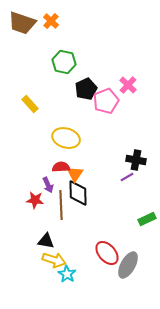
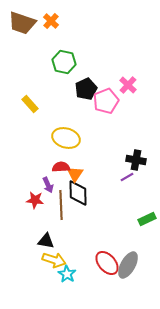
red ellipse: moved 10 px down
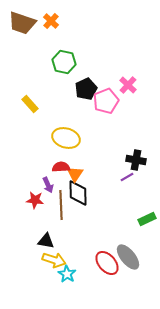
gray ellipse: moved 8 px up; rotated 68 degrees counterclockwise
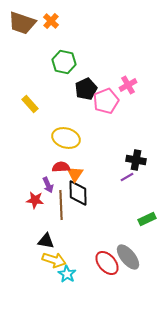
pink cross: rotated 18 degrees clockwise
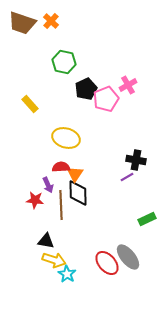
pink pentagon: moved 2 px up
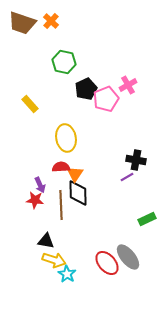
yellow ellipse: rotated 64 degrees clockwise
purple arrow: moved 8 px left
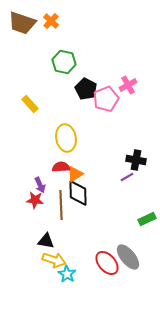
black pentagon: rotated 20 degrees counterclockwise
orange triangle: rotated 24 degrees clockwise
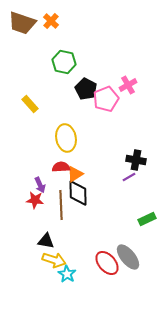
purple line: moved 2 px right
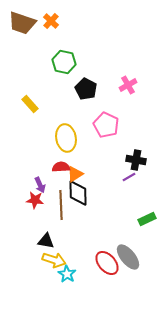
pink pentagon: moved 26 px down; rotated 25 degrees counterclockwise
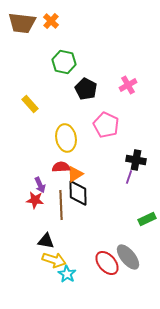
brown trapezoid: rotated 12 degrees counterclockwise
purple line: rotated 40 degrees counterclockwise
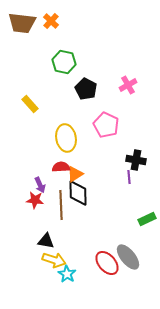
purple line: rotated 24 degrees counterclockwise
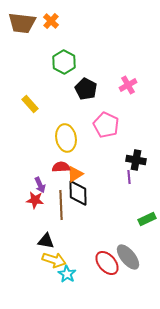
green hexagon: rotated 15 degrees clockwise
